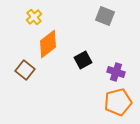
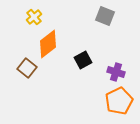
brown square: moved 2 px right, 2 px up
orange pentagon: moved 1 px right, 1 px up; rotated 12 degrees counterclockwise
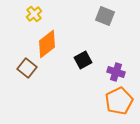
yellow cross: moved 3 px up
orange diamond: moved 1 px left
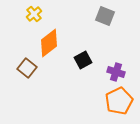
orange diamond: moved 2 px right, 1 px up
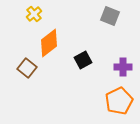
gray square: moved 5 px right
purple cross: moved 7 px right, 5 px up; rotated 18 degrees counterclockwise
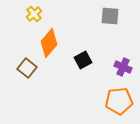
gray square: rotated 18 degrees counterclockwise
orange diamond: rotated 12 degrees counterclockwise
purple cross: rotated 24 degrees clockwise
orange pentagon: rotated 20 degrees clockwise
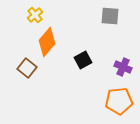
yellow cross: moved 1 px right, 1 px down
orange diamond: moved 2 px left, 1 px up
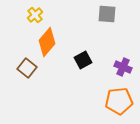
gray square: moved 3 px left, 2 px up
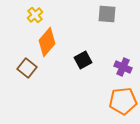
orange pentagon: moved 4 px right
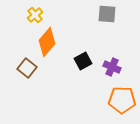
black square: moved 1 px down
purple cross: moved 11 px left
orange pentagon: moved 1 px left, 1 px up; rotated 8 degrees clockwise
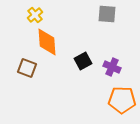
orange diamond: rotated 44 degrees counterclockwise
brown square: rotated 18 degrees counterclockwise
